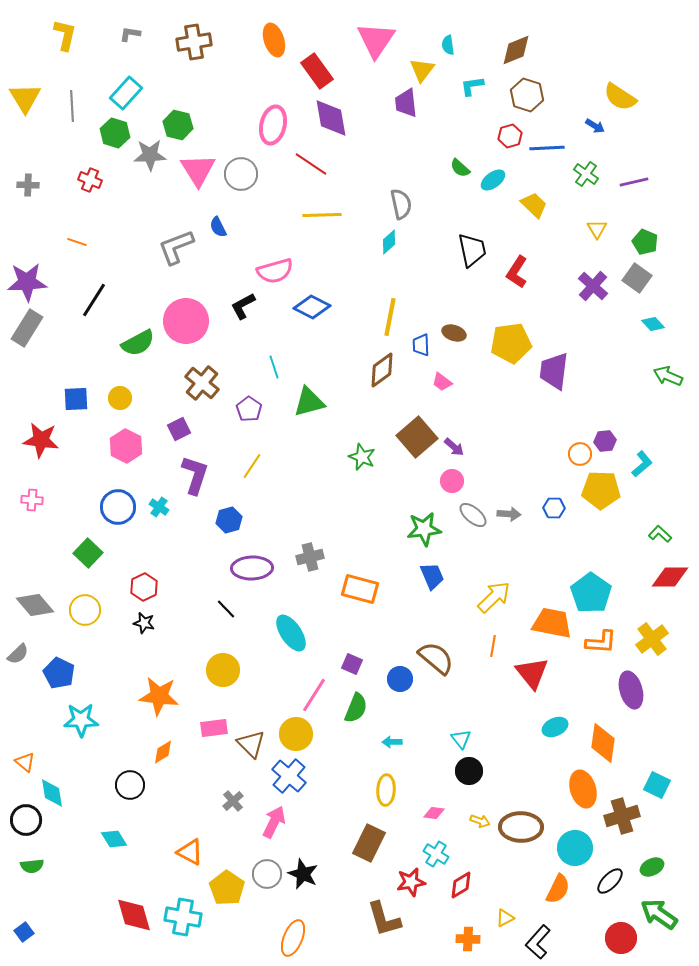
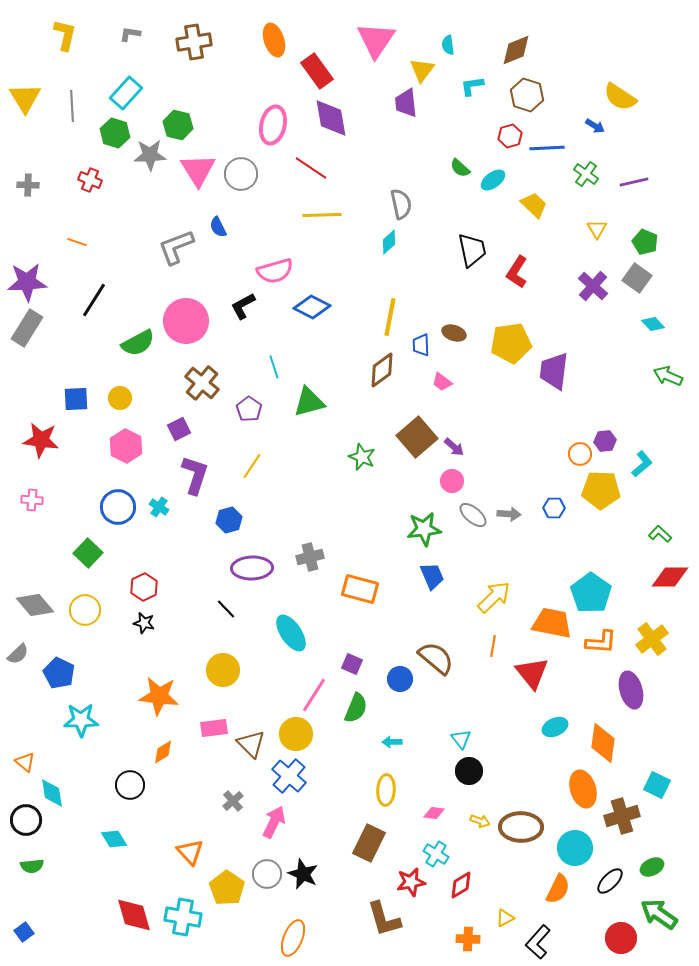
red line at (311, 164): moved 4 px down
orange triangle at (190, 852): rotated 20 degrees clockwise
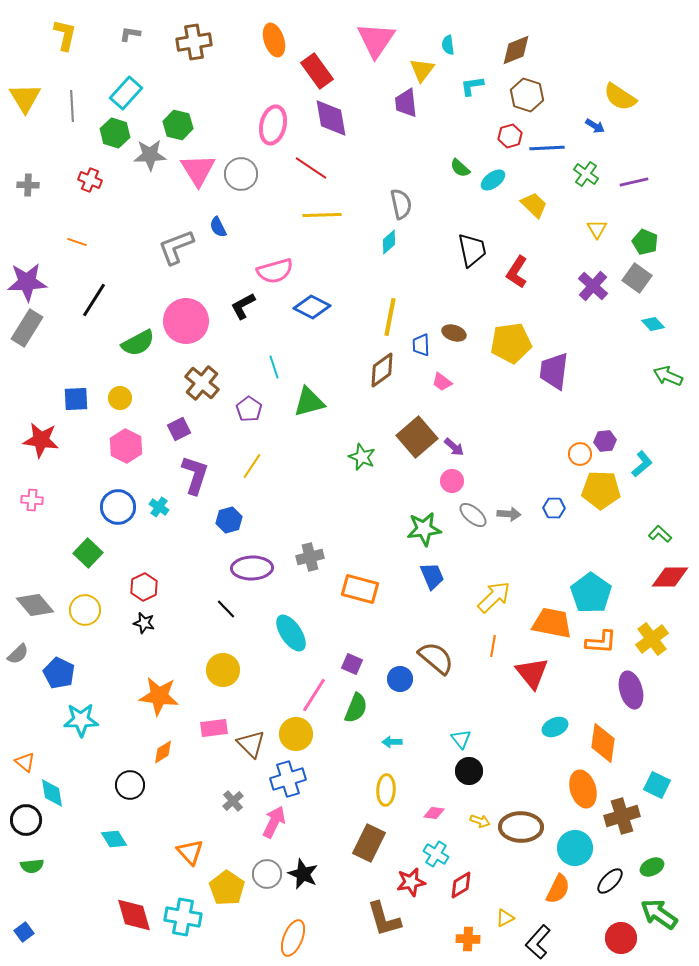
blue cross at (289, 776): moved 1 px left, 3 px down; rotated 32 degrees clockwise
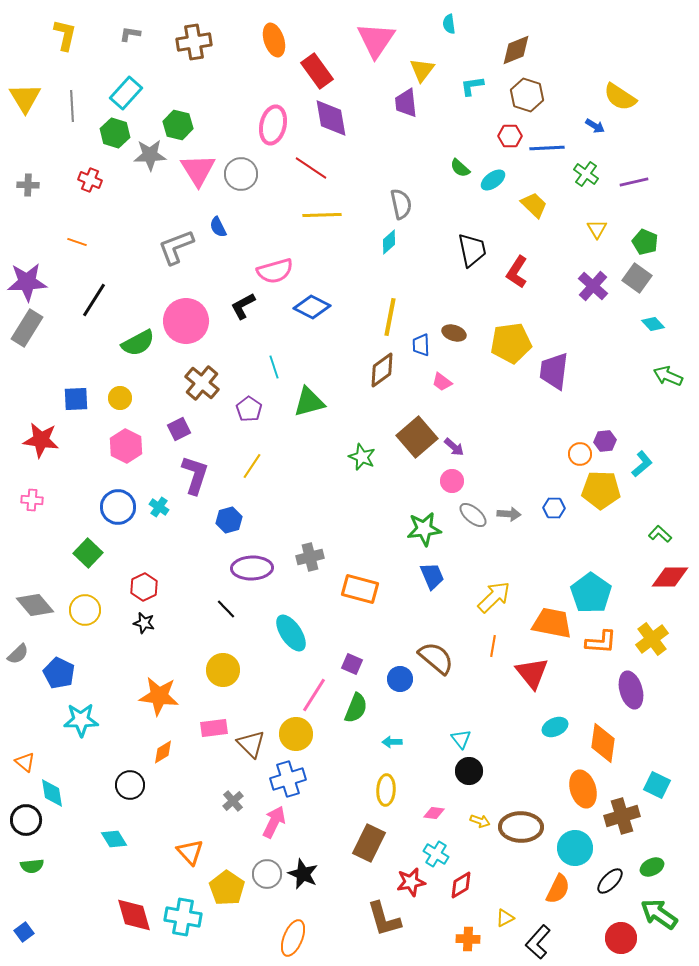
cyan semicircle at (448, 45): moved 1 px right, 21 px up
red hexagon at (510, 136): rotated 15 degrees clockwise
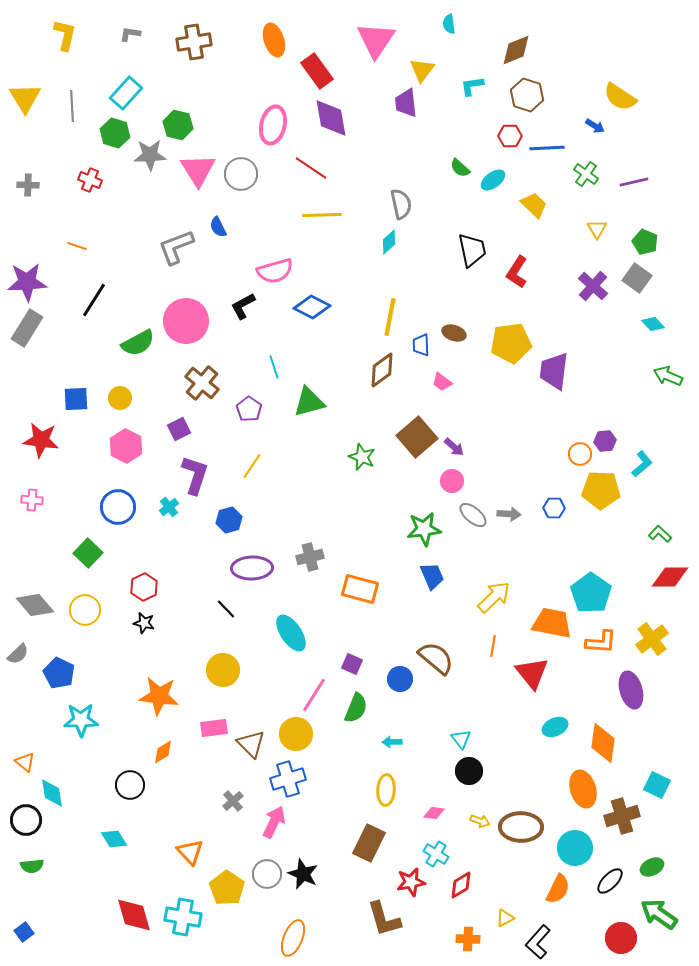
orange line at (77, 242): moved 4 px down
cyan cross at (159, 507): moved 10 px right; rotated 18 degrees clockwise
